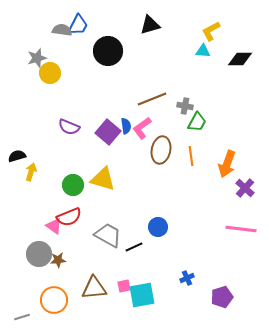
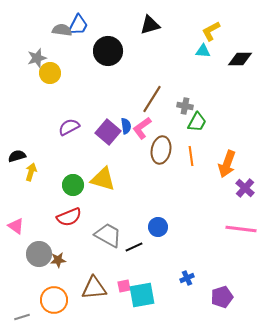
brown line: rotated 36 degrees counterclockwise
purple semicircle: rotated 130 degrees clockwise
pink triangle: moved 38 px left
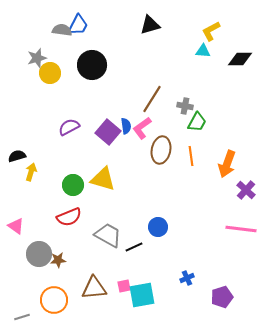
black circle: moved 16 px left, 14 px down
purple cross: moved 1 px right, 2 px down
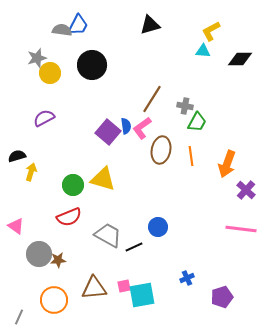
purple semicircle: moved 25 px left, 9 px up
gray line: moved 3 px left; rotated 49 degrees counterclockwise
